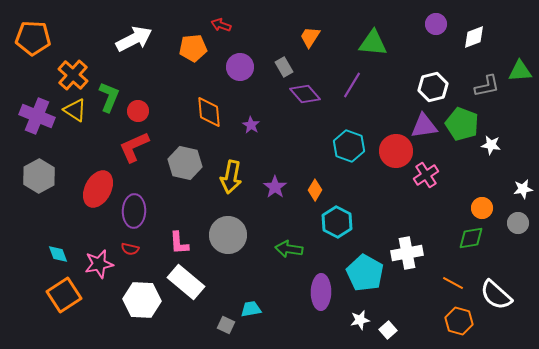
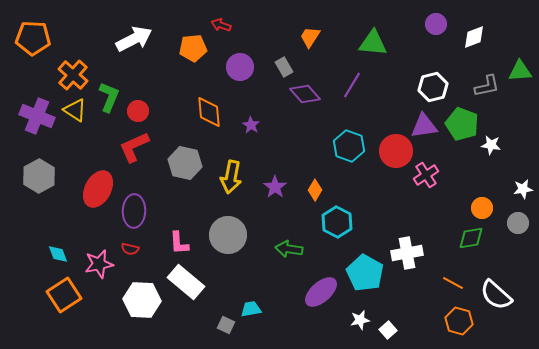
purple ellipse at (321, 292): rotated 48 degrees clockwise
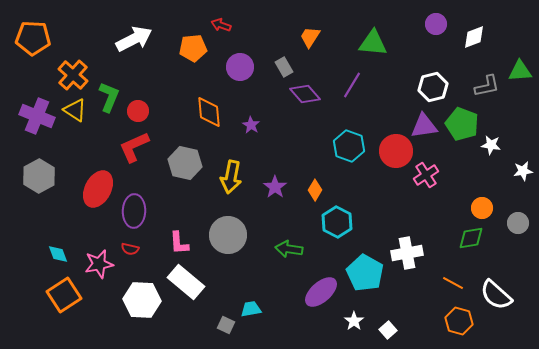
white star at (523, 189): moved 18 px up
white star at (360, 320): moved 6 px left, 1 px down; rotated 24 degrees counterclockwise
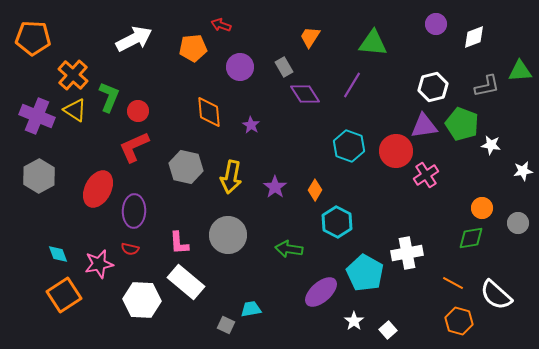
purple diamond at (305, 94): rotated 8 degrees clockwise
gray hexagon at (185, 163): moved 1 px right, 4 px down
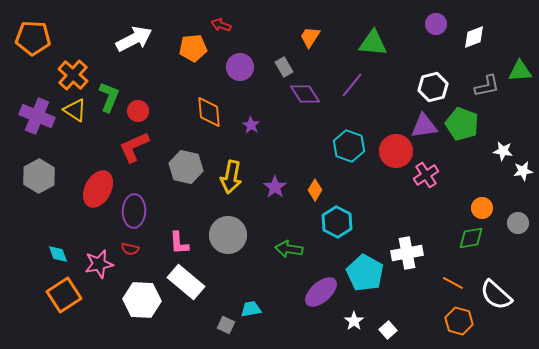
purple line at (352, 85): rotated 8 degrees clockwise
white star at (491, 145): moved 12 px right, 6 px down
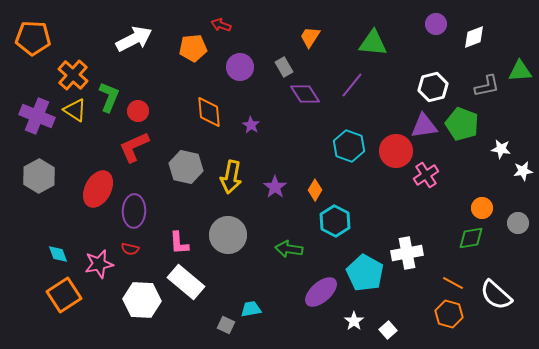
white star at (503, 151): moved 2 px left, 2 px up
cyan hexagon at (337, 222): moved 2 px left, 1 px up
orange hexagon at (459, 321): moved 10 px left, 7 px up
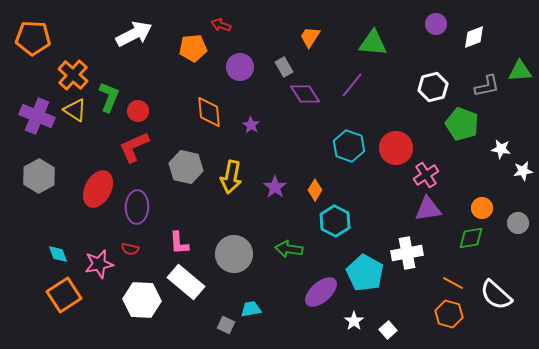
white arrow at (134, 39): moved 5 px up
purple triangle at (424, 126): moved 4 px right, 83 px down
red circle at (396, 151): moved 3 px up
purple ellipse at (134, 211): moved 3 px right, 4 px up
gray circle at (228, 235): moved 6 px right, 19 px down
